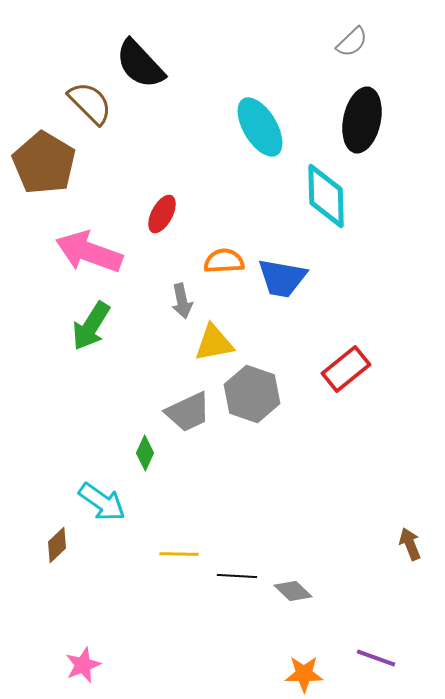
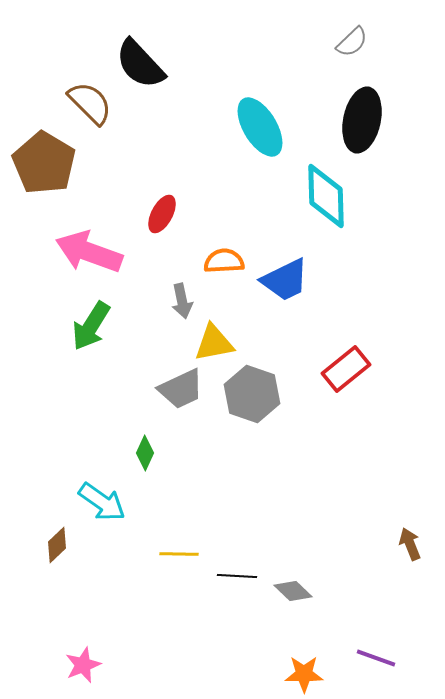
blue trapezoid: moved 3 px right, 2 px down; rotated 36 degrees counterclockwise
gray trapezoid: moved 7 px left, 23 px up
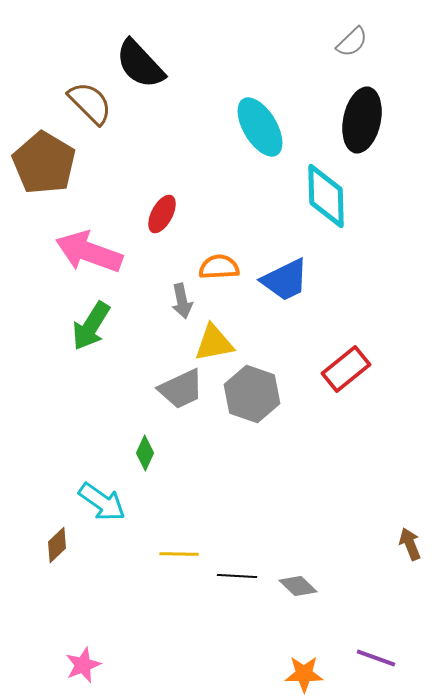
orange semicircle: moved 5 px left, 6 px down
gray diamond: moved 5 px right, 5 px up
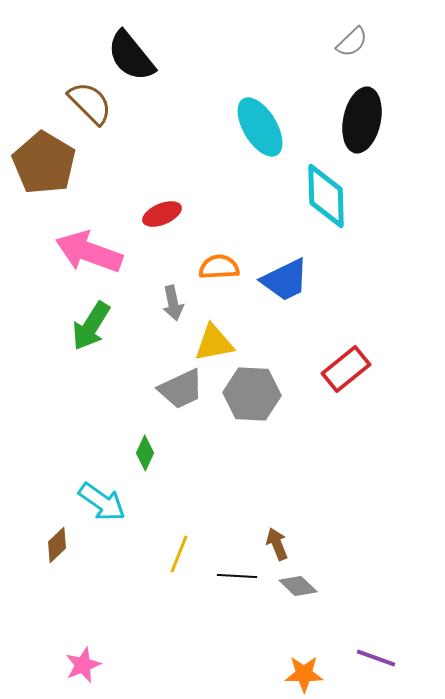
black semicircle: moved 9 px left, 8 px up; rotated 4 degrees clockwise
red ellipse: rotated 39 degrees clockwise
gray arrow: moved 9 px left, 2 px down
gray hexagon: rotated 16 degrees counterclockwise
brown arrow: moved 133 px left
yellow line: rotated 69 degrees counterclockwise
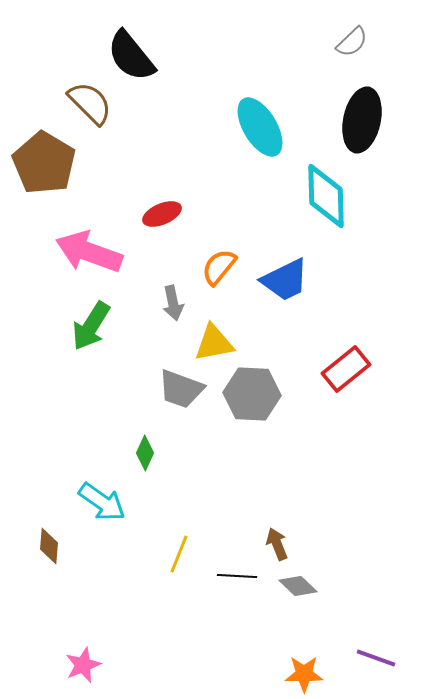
orange semicircle: rotated 48 degrees counterclockwise
gray trapezoid: rotated 45 degrees clockwise
brown diamond: moved 8 px left, 1 px down; rotated 42 degrees counterclockwise
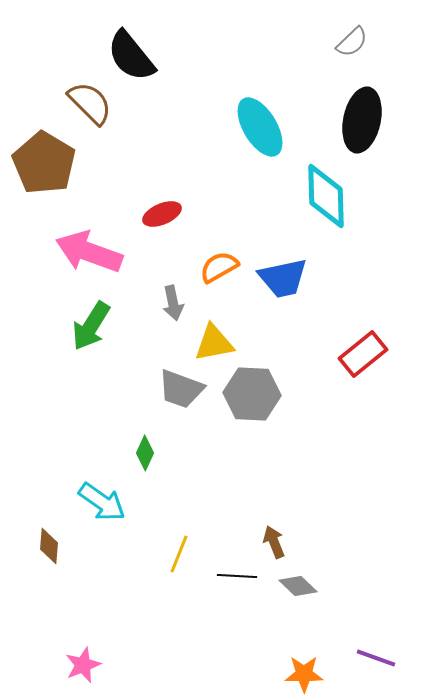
orange semicircle: rotated 21 degrees clockwise
blue trapezoid: moved 2 px left, 2 px up; rotated 14 degrees clockwise
red rectangle: moved 17 px right, 15 px up
brown arrow: moved 3 px left, 2 px up
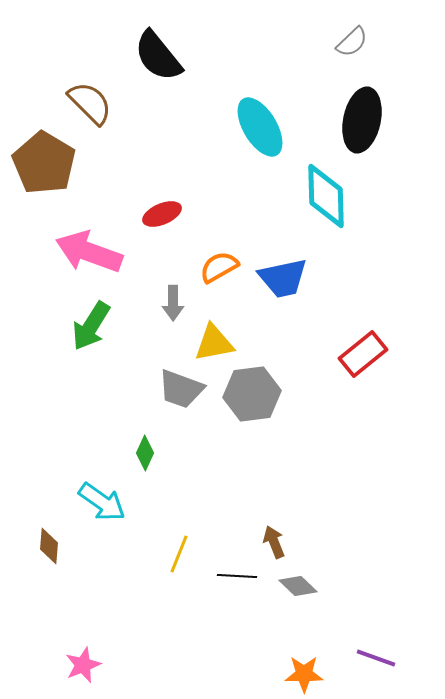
black semicircle: moved 27 px right
gray arrow: rotated 12 degrees clockwise
gray hexagon: rotated 10 degrees counterclockwise
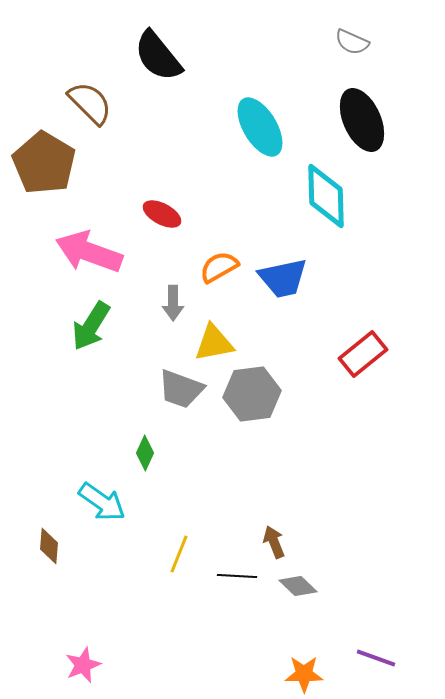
gray semicircle: rotated 68 degrees clockwise
black ellipse: rotated 36 degrees counterclockwise
red ellipse: rotated 51 degrees clockwise
